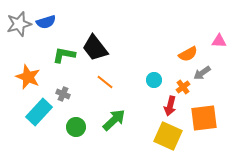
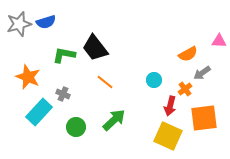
orange cross: moved 2 px right, 2 px down
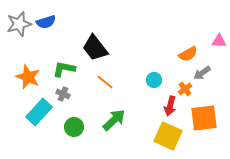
green L-shape: moved 14 px down
green circle: moved 2 px left
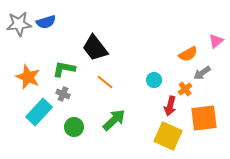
gray star: rotated 10 degrees clockwise
pink triangle: moved 3 px left; rotated 42 degrees counterclockwise
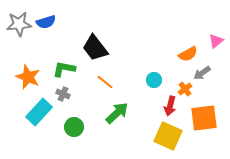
green arrow: moved 3 px right, 7 px up
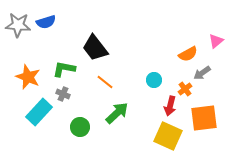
gray star: moved 1 px left, 1 px down; rotated 10 degrees clockwise
green circle: moved 6 px right
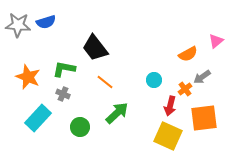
gray arrow: moved 4 px down
cyan rectangle: moved 1 px left, 6 px down
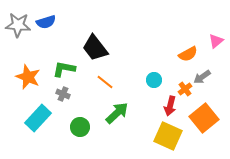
orange square: rotated 32 degrees counterclockwise
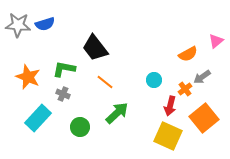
blue semicircle: moved 1 px left, 2 px down
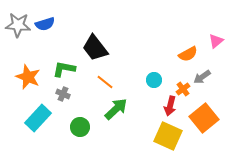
orange cross: moved 2 px left
green arrow: moved 1 px left, 4 px up
